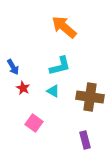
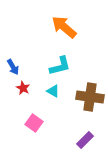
purple rectangle: rotated 60 degrees clockwise
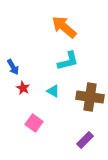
cyan L-shape: moved 8 px right, 5 px up
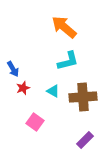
blue arrow: moved 2 px down
red star: rotated 24 degrees clockwise
brown cross: moved 7 px left; rotated 12 degrees counterclockwise
pink square: moved 1 px right, 1 px up
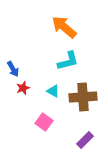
pink square: moved 9 px right
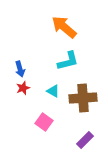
blue arrow: moved 7 px right; rotated 14 degrees clockwise
brown cross: moved 1 px down
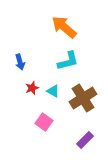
blue arrow: moved 7 px up
red star: moved 9 px right
brown cross: rotated 28 degrees counterclockwise
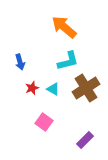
cyan triangle: moved 2 px up
brown cross: moved 3 px right, 10 px up
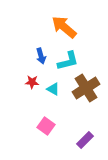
blue arrow: moved 21 px right, 6 px up
red star: moved 6 px up; rotated 24 degrees clockwise
pink square: moved 2 px right, 4 px down
